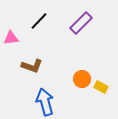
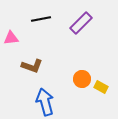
black line: moved 2 px right, 2 px up; rotated 36 degrees clockwise
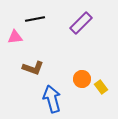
black line: moved 6 px left
pink triangle: moved 4 px right, 1 px up
brown L-shape: moved 1 px right, 2 px down
yellow rectangle: rotated 24 degrees clockwise
blue arrow: moved 7 px right, 3 px up
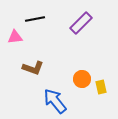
yellow rectangle: rotated 24 degrees clockwise
blue arrow: moved 3 px right, 2 px down; rotated 24 degrees counterclockwise
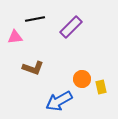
purple rectangle: moved 10 px left, 4 px down
blue arrow: moved 4 px right; rotated 80 degrees counterclockwise
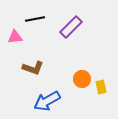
blue arrow: moved 12 px left
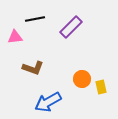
blue arrow: moved 1 px right, 1 px down
